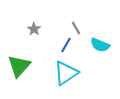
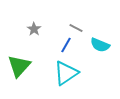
gray line: rotated 32 degrees counterclockwise
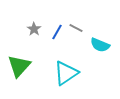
blue line: moved 9 px left, 13 px up
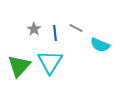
blue line: moved 2 px left, 1 px down; rotated 35 degrees counterclockwise
cyan triangle: moved 16 px left, 11 px up; rotated 24 degrees counterclockwise
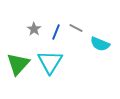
blue line: moved 1 px right, 1 px up; rotated 28 degrees clockwise
cyan semicircle: moved 1 px up
green triangle: moved 1 px left, 2 px up
